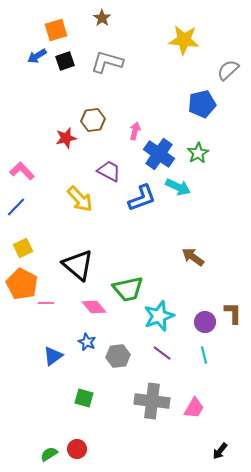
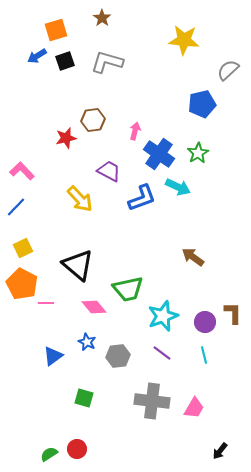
cyan star: moved 4 px right
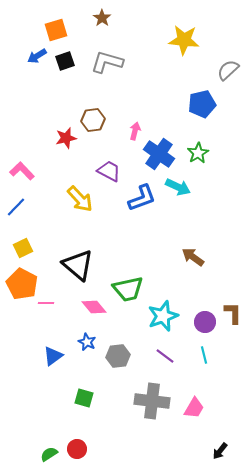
purple line: moved 3 px right, 3 px down
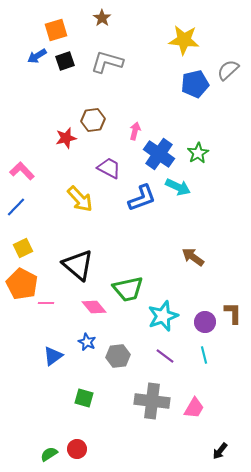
blue pentagon: moved 7 px left, 20 px up
purple trapezoid: moved 3 px up
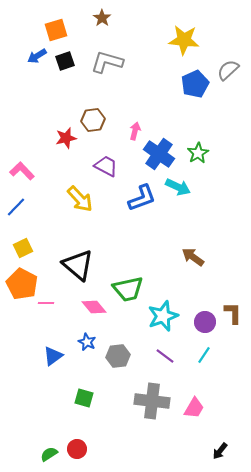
blue pentagon: rotated 12 degrees counterclockwise
purple trapezoid: moved 3 px left, 2 px up
cyan line: rotated 48 degrees clockwise
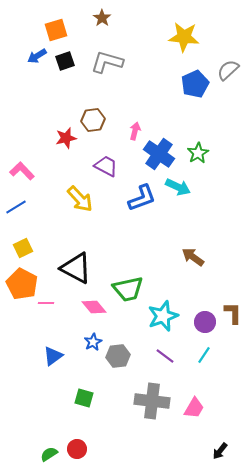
yellow star: moved 3 px up
blue line: rotated 15 degrees clockwise
black triangle: moved 2 px left, 3 px down; rotated 12 degrees counterclockwise
blue star: moved 6 px right; rotated 18 degrees clockwise
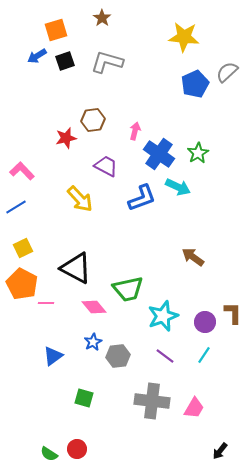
gray semicircle: moved 1 px left, 2 px down
green semicircle: rotated 114 degrees counterclockwise
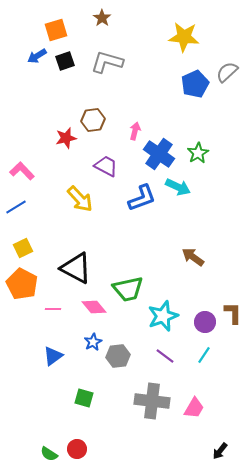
pink line: moved 7 px right, 6 px down
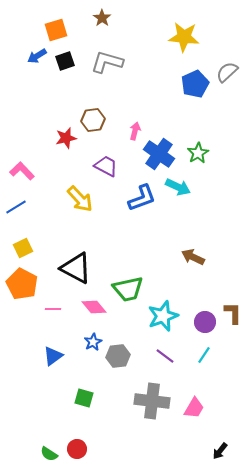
brown arrow: rotated 10 degrees counterclockwise
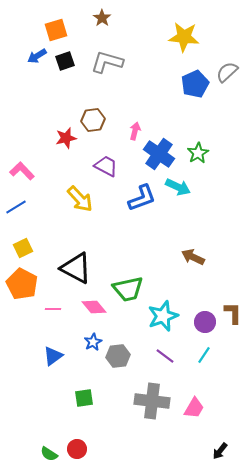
green square: rotated 24 degrees counterclockwise
